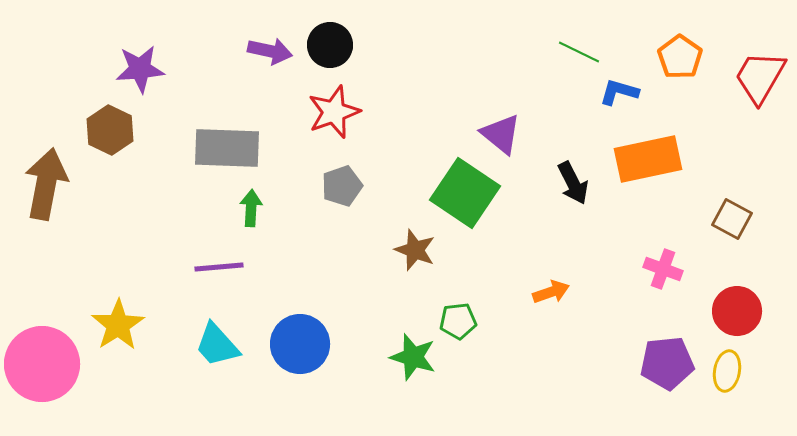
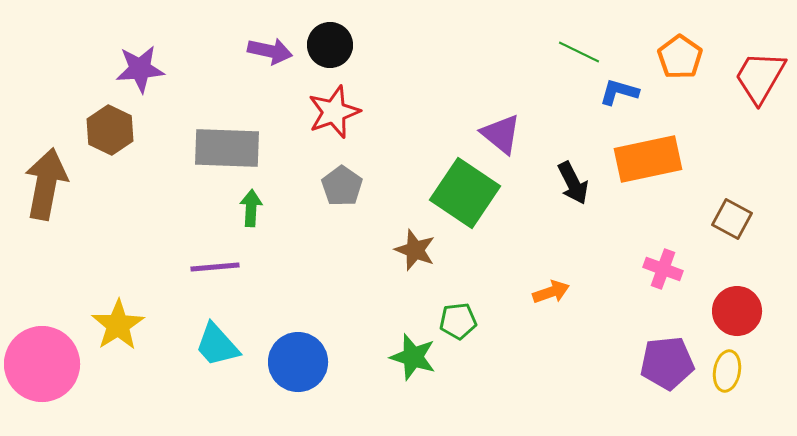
gray pentagon: rotated 18 degrees counterclockwise
purple line: moved 4 px left
blue circle: moved 2 px left, 18 px down
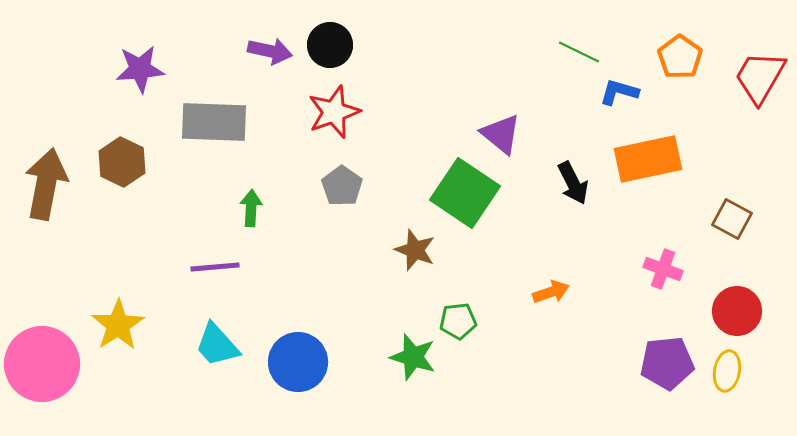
brown hexagon: moved 12 px right, 32 px down
gray rectangle: moved 13 px left, 26 px up
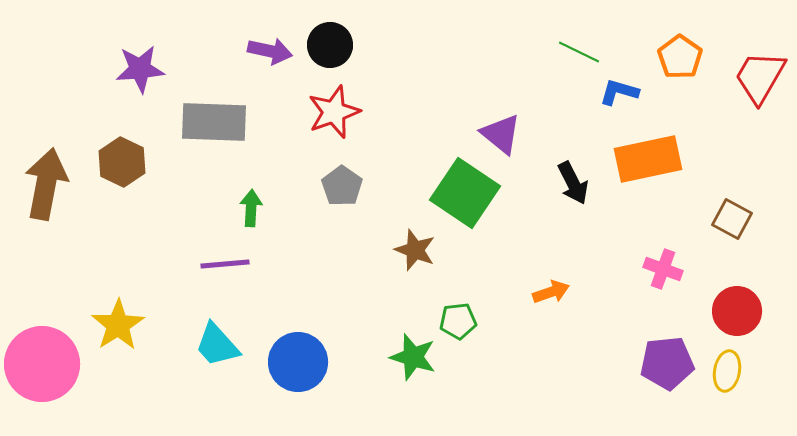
purple line: moved 10 px right, 3 px up
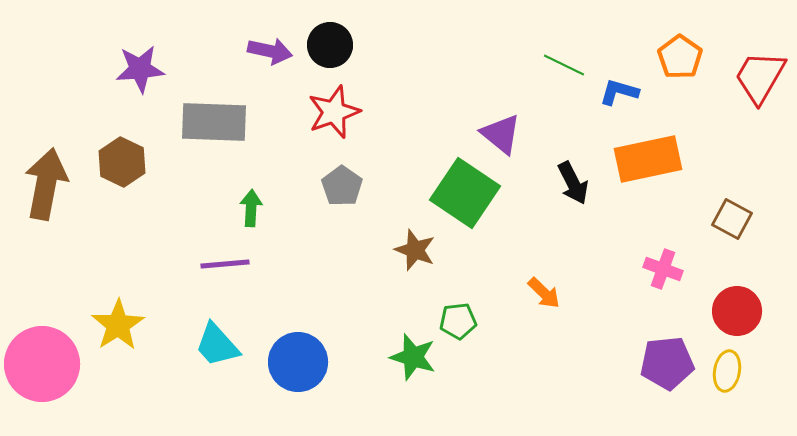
green line: moved 15 px left, 13 px down
orange arrow: moved 7 px left, 1 px down; rotated 63 degrees clockwise
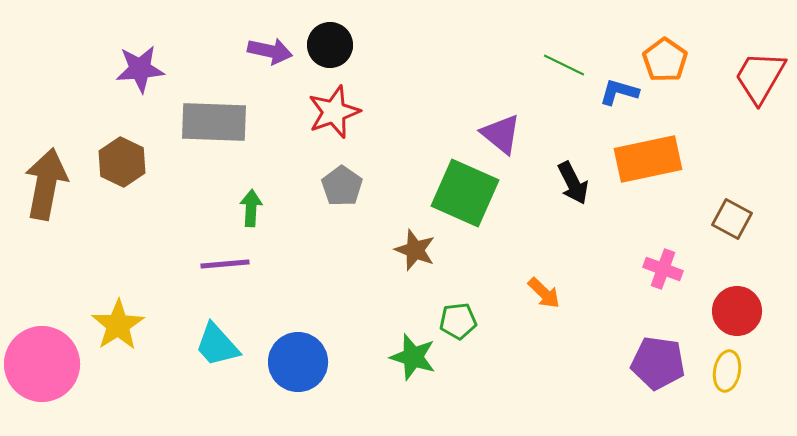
orange pentagon: moved 15 px left, 3 px down
green square: rotated 10 degrees counterclockwise
purple pentagon: moved 9 px left; rotated 14 degrees clockwise
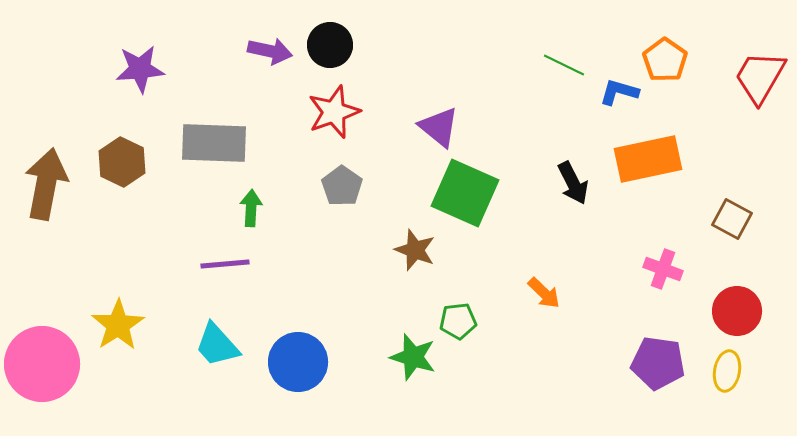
gray rectangle: moved 21 px down
purple triangle: moved 62 px left, 7 px up
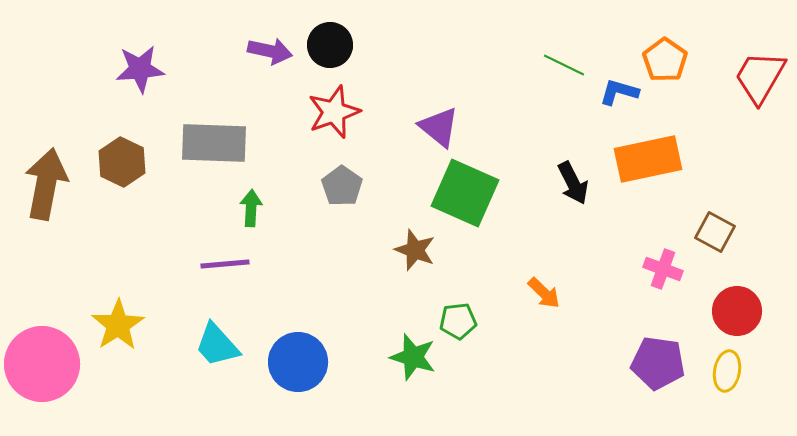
brown square: moved 17 px left, 13 px down
